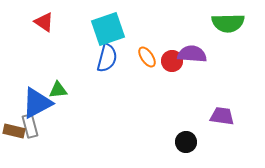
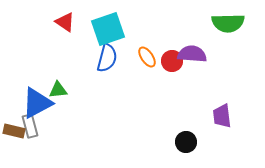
red triangle: moved 21 px right
purple trapezoid: rotated 105 degrees counterclockwise
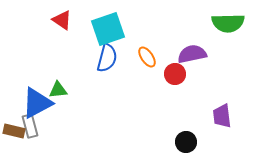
red triangle: moved 3 px left, 2 px up
purple semicircle: rotated 16 degrees counterclockwise
red circle: moved 3 px right, 13 px down
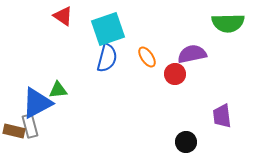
red triangle: moved 1 px right, 4 px up
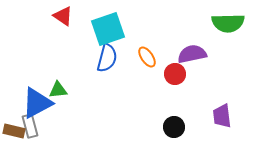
black circle: moved 12 px left, 15 px up
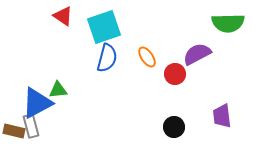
cyan square: moved 4 px left, 2 px up
purple semicircle: moved 5 px right; rotated 16 degrees counterclockwise
gray rectangle: moved 1 px right
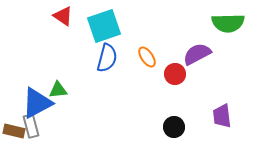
cyan square: moved 1 px up
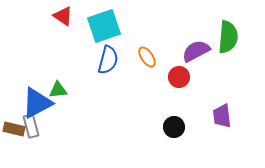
green semicircle: moved 14 px down; rotated 84 degrees counterclockwise
purple semicircle: moved 1 px left, 3 px up
blue semicircle: moved 1 px right, 2 px down
red circle: moved 4 px right, 3 px down
brown rectangle: moved 2 px up
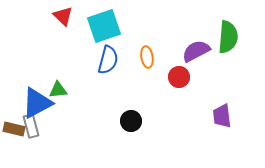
red triangle: rotated 10 degrees clockwise
orange ellipse: rotated 25 degrees clockwise
black circle: moved 43 px left, 6 px up
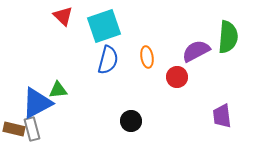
red circle: moved 2 px left
gray rectangle: moved 1 px right, 3 px down
